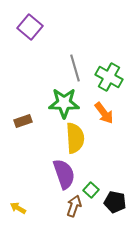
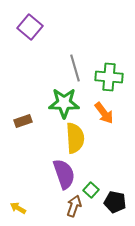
green cross: rotated 24 degrees counterclockwise
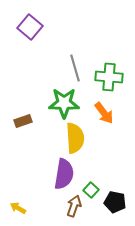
purple semicircle: rotated 28 degrees clockwise
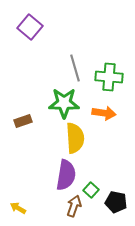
orange arrow: rotated 45 degrees counterclockwise
purple semicircle: moved 2 px right, 1 px down
black pentagon: moved 1 px right
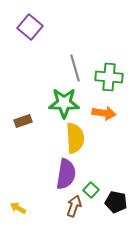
purple semicircle: moved 1 px up
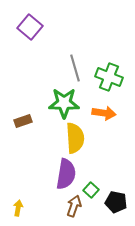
green cross: rotated 16 degrees clockwise
yellow arrow: rotated 70 degrees clockwise
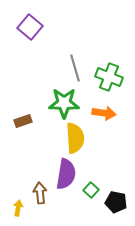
brown arrow: moved 34 px left, 13 px up; rotated 25 degrees counterclockwise
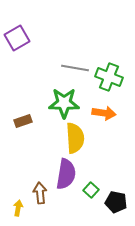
purple square: moved 13 px left, 11 px down; rotated 20 degrees clockwise
gray line: rotated 64 degrees counterclockwise
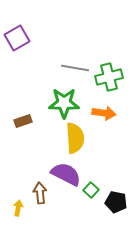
green cross: rotated 36 degrees counterclockwise
purple semicircle: rotated 72 degrees counterclockwise
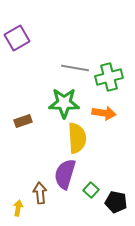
yellow semicircle: moved 2 px right
purple semicircle: moved 1 px left; rotated 100 degrees counterclockwise
